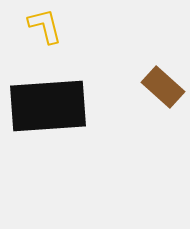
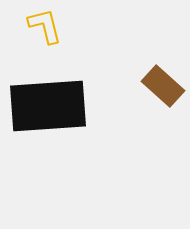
brown rectangle: moved 1 px up
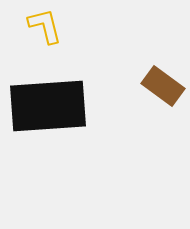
brown rectangle: rotated 6 degrees counterclockwise
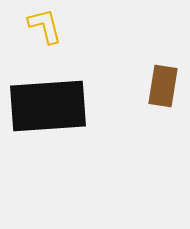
brown rectangle: rotated 63 degrees clockwise
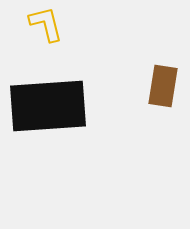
yellow L-shape: moved 1 px right, 2 px up
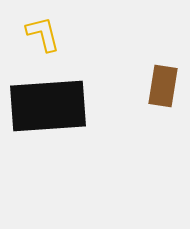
yellow L-shape: moved 3 px left, 10 px down
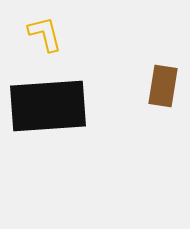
yellow L-shape: moved 2 px right
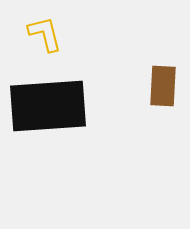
brown rectangle: rotated 6 degrees counterclockwise
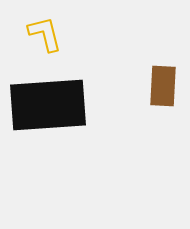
black rectangle: moved 1 px up
